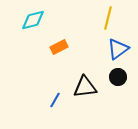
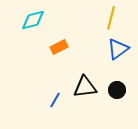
yellow line: moved 3 px right
black circle: moved 1 px left, 13 px down
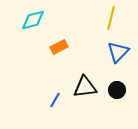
blue triangle: moved 3 px down; rotated 10 degrees counterclockwise
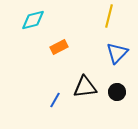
yellow line: moved 2 px left, 2 px up
blue triangle: moved 1 px left, 1 px down
black circle: moved 2 px down
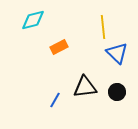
yellow line: moved 6 px left, 11 px down; rotated 20 degrees counterclockwise
blue triangle: rotated 30 degrees counterclockwise
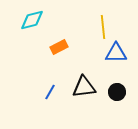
cyan diamond: moved 1 px left
blue triangle: moved 1 px left; rotated 45 degrees counterclockwise
black triangle: moved 1 px left
blue line: moved 5 px left, 8 px up
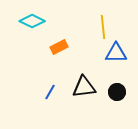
cyan diamond: moved 1 px down; rotated 40 degrees clockwise
